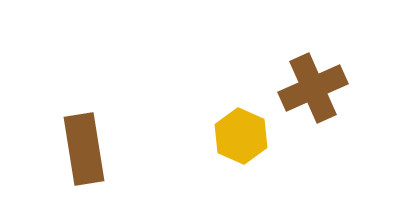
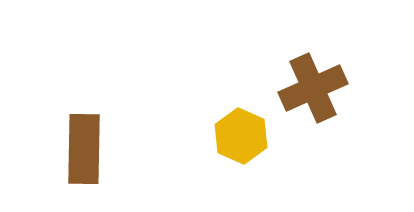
brown rectangle: rotated 10 degrees clockwise
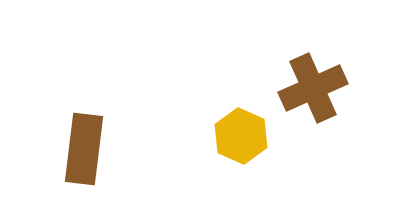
brown rectangle: rotated 6 degrees clockwise
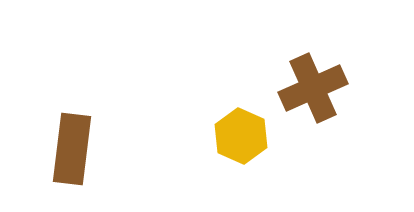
brown rectangle: moved 12 px left
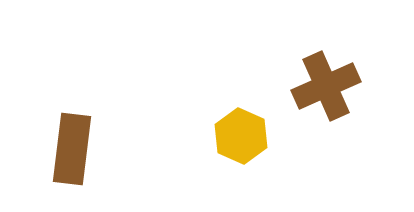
brown cross: moved 13 px right, 2 px up
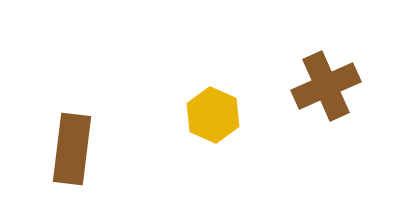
yellow hexagon: moved 28 px left, 21 px up
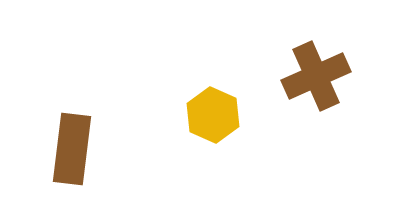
brown cross: moved 10 px left, 10 px up
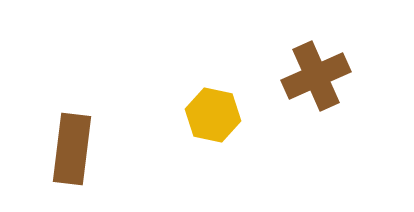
yellow hexagon: rotated 12 degrees counterclockwise
